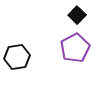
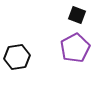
black square: rotated 24 degrees counterclockwise
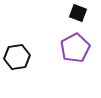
black square: moved 1 px right, 2 px up
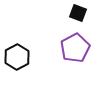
black hexagon: rotated 20 degrees counterclockwise
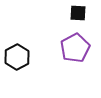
black square: rotated 18 degrees counterclockwise
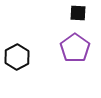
purple pentagon: rotated 8 degrees counterclockwise
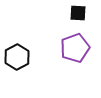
purple pentagon: rotated 16 degrees clockwise
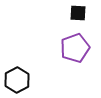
black hexagon: moved 23 px down
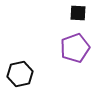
black hexagon: moved 3 px right, 6 px up; rotated 15 degrees clockwise
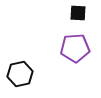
purple pentagon: rotated 16 degrees clockwise
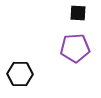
black hexagon: rotated 15 degrees clockwise
